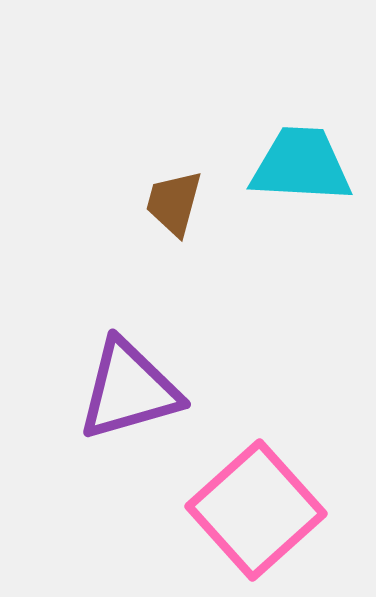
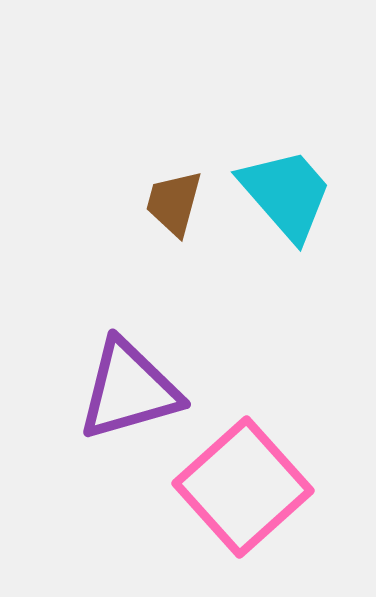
cyan trapezoid: moved 15 px left, 29 px down; rotated 46 degrees clockwise
pink square: moved 13 px left, 23 px up
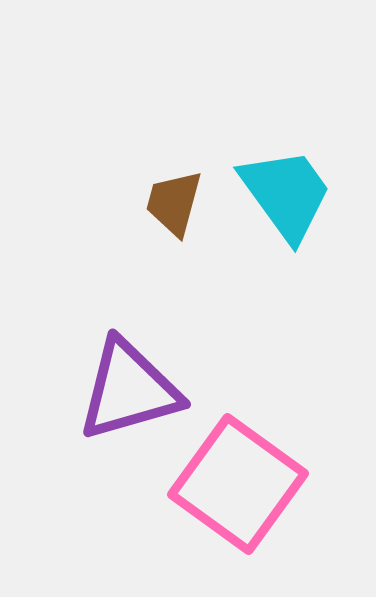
cyan trapezoid: rotated 5 degrees clockwise
pink square: moved 5 px left, 3 px up; rotated 12 degrees counterclockwise
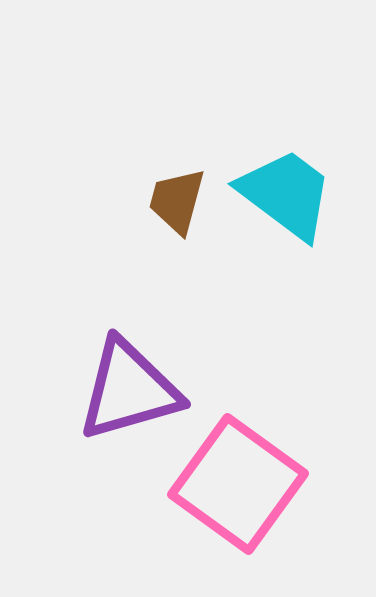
cyan trapezoid: rotated 17 degrees counterclockwise
brown trapezoid: moved 3 px right, 2 px up
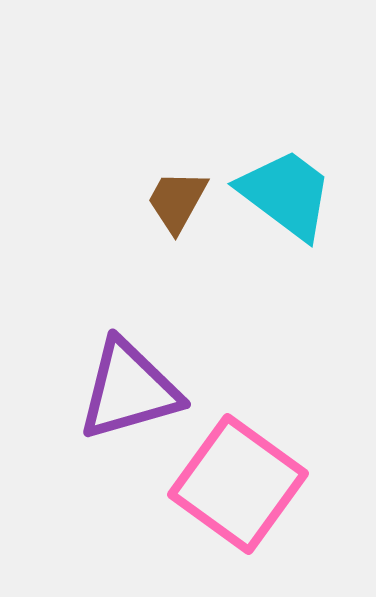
brown trapezoid: rotated 14 degrees clockwise
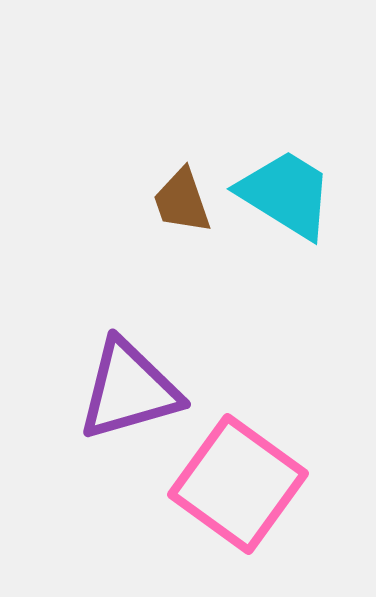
cyan trapezoid: rotated 5 degrees counterclockwise
brown trapezoid: moved 5 px right; rotated 48 degrees counterclockwise
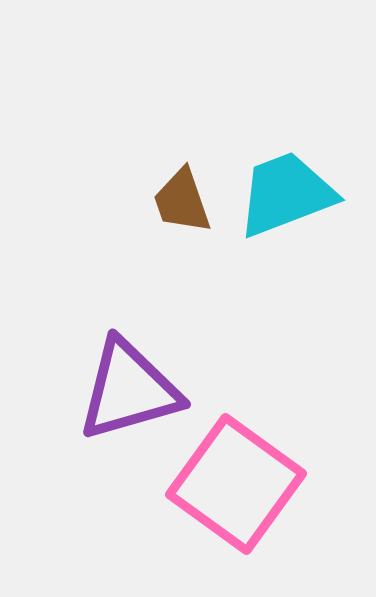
cyan trapezoid: rotated 53 degrees counterclockwise
pink square: moved 2 px left
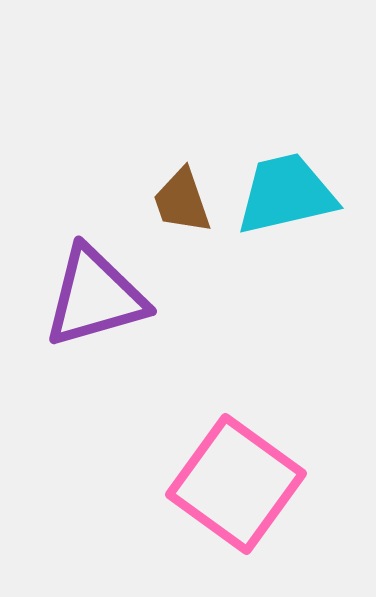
cyan trapezoid: rotated 8 degrees clockwise
purple triangle: moved 34 px left, 93 px up
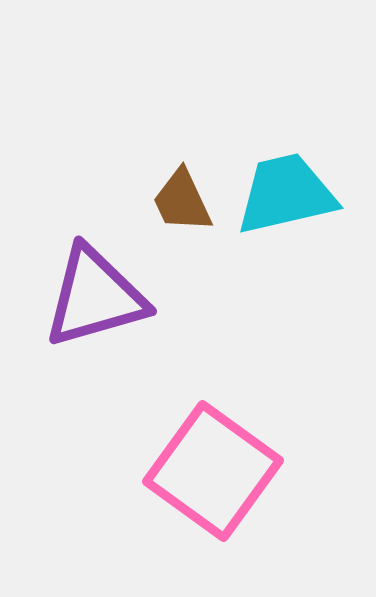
brown trapezoid: rotated 6 degrees counterclockwise
pink square: moved 23 px left, 13 px up
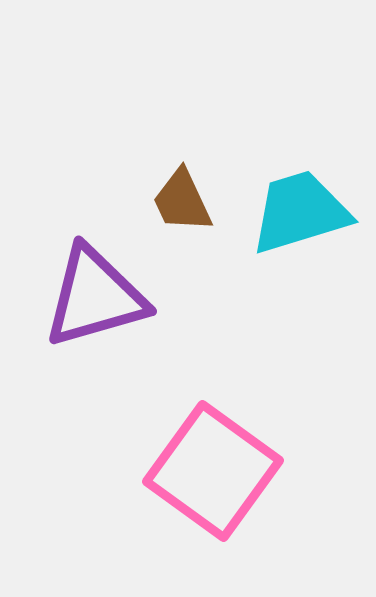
cyan trapezoid: moved 14 px right, 18 px down; rotated 4 degrees counterclockwise
